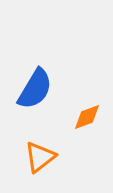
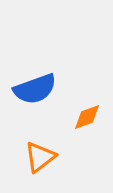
blue semicircle: rotated 39 degrees clockwise
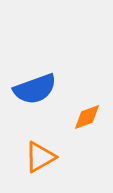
orange triangle: rotated 8 degrees clockwise
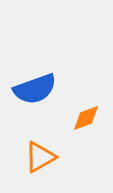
orange diamond: moved 1 px left, 1 px down
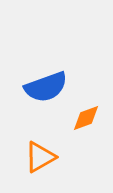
blue semicircle: moved 11 px right, 2 px up
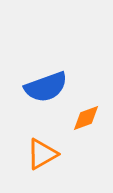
orange triangle: moved 2 px right, 3 px up
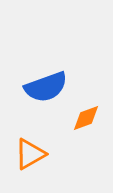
orange triangle: moved 12 px left
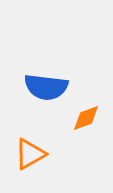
blue semicircle: rotated 27 degrees clockwise
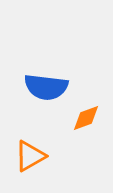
orange triangle: moved 2 px down
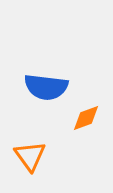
orange triangle: rotated 36 degrees counterclockwise
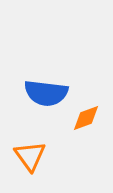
blue semicircle: moved 6 px down
